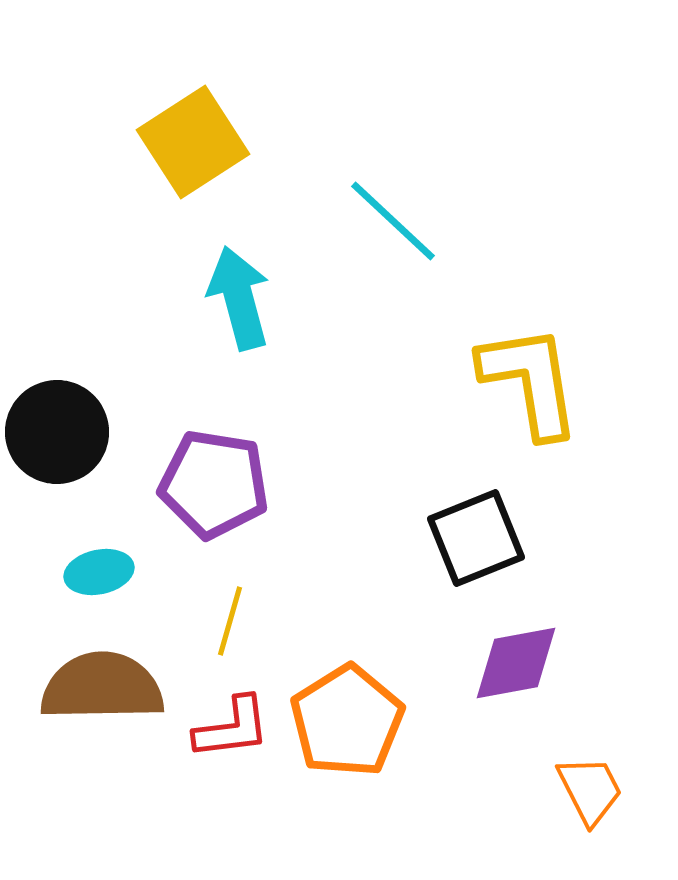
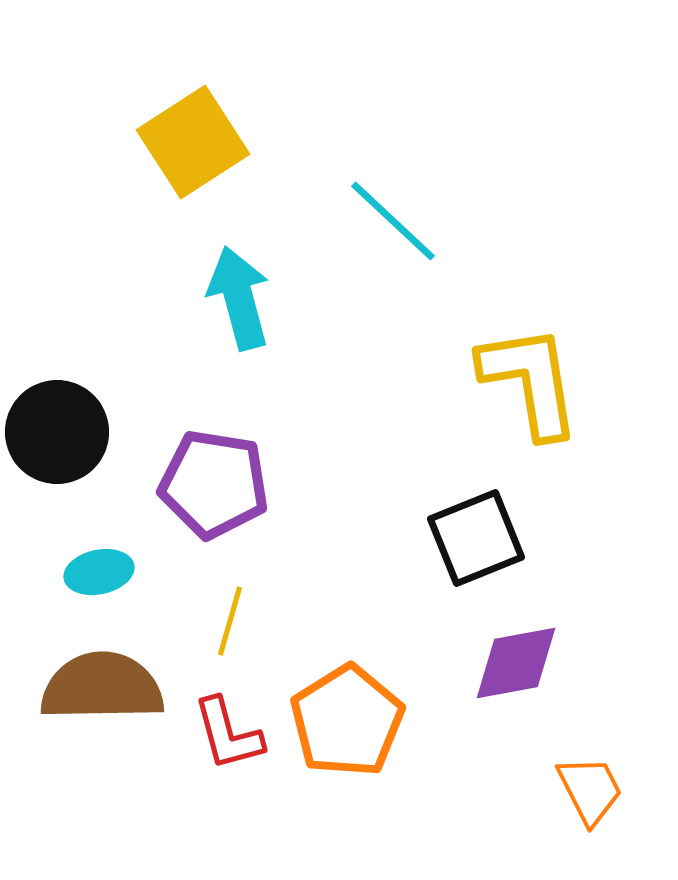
red L-shape: moved 4 px left, 6 px down; rotated 82 degrees clockwise
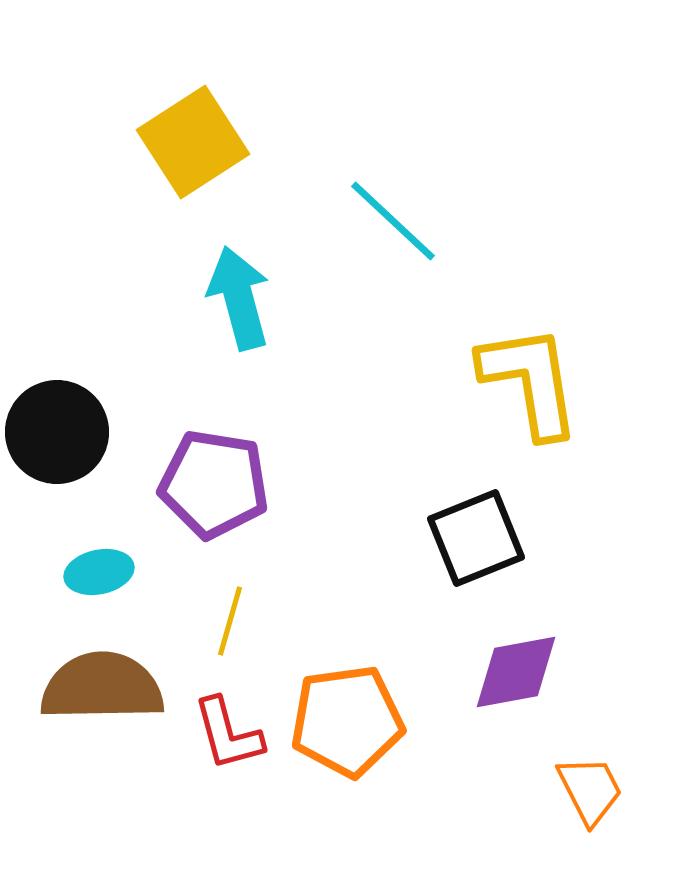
purple diamond: moved 9 px down
orange pentagon: rotated 24 degrees clockwise
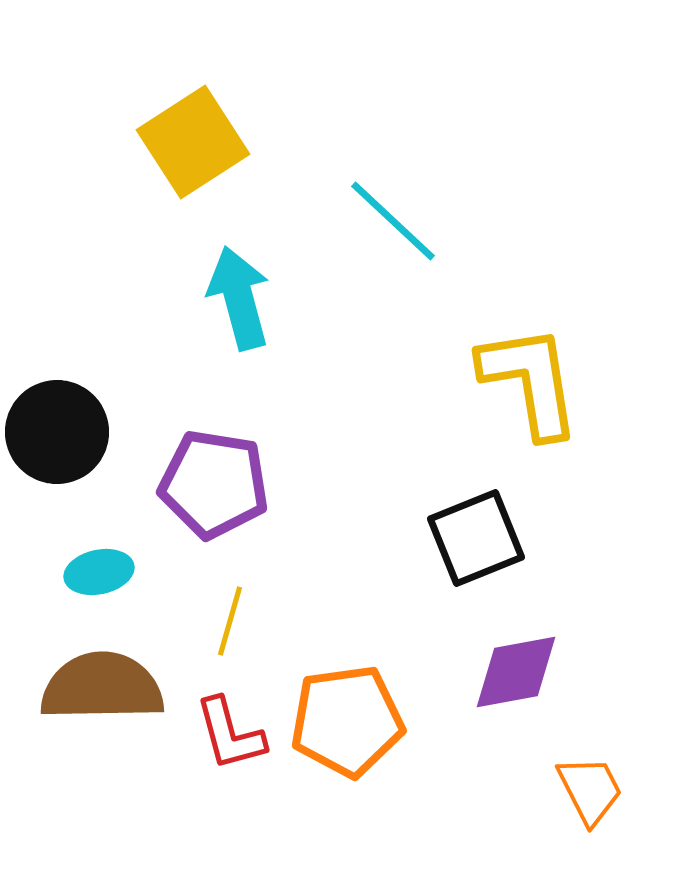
red L-shape: moved 2 px right
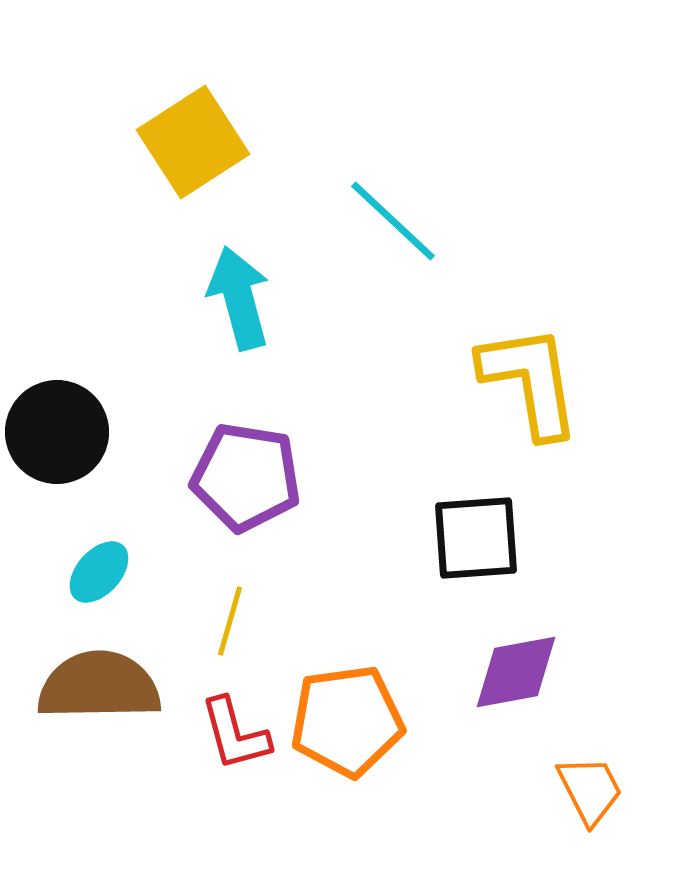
purple pentagon: moved 32 px right, 7 px up
black square: rotated 18 degrees clockwise
cyan ellipse: rotated 36 degrees counterclockwise
brown semicircle: moved 3 px left, 1 px up
red L-shape: moved 5 px right
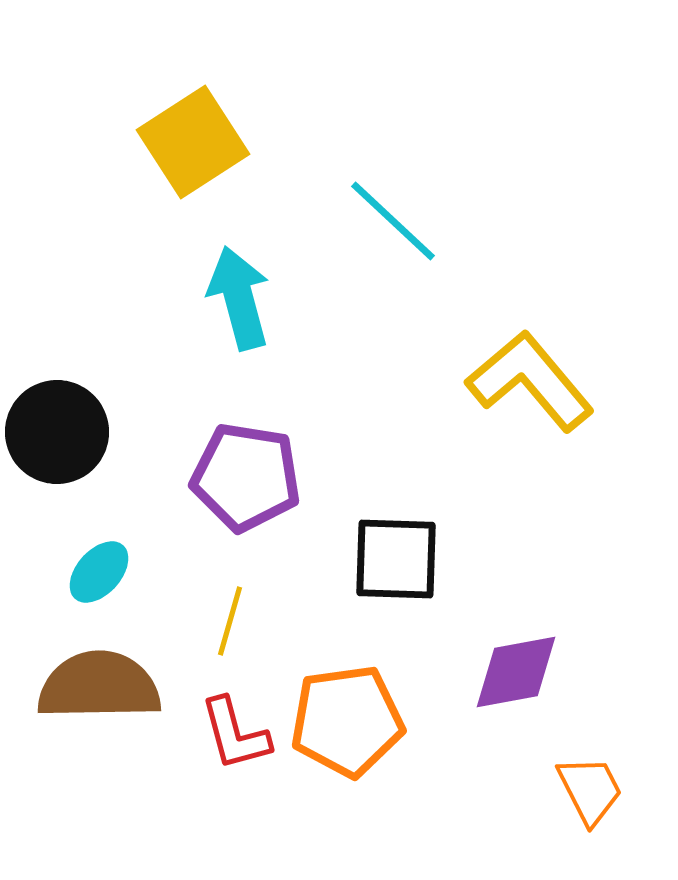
yellow L-shape: rotated 31 degrees counterclockwise
black square: moved 80 px left, 21 px down; rotated 6 degrees clockwise
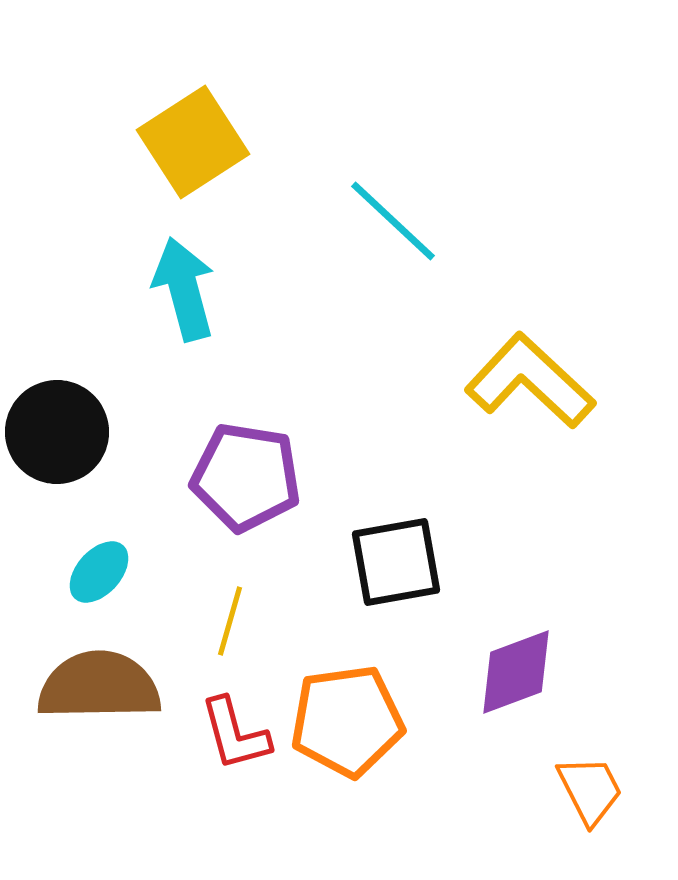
cyan arrow: moved 55 px left, 9 px up
yellow L-shape: rotated 7 degrees counterclockwise
black square: moved 3 px down; rotated 12 degrees counterclockwise
purple diamond: rotated 10 degrees counterclockwise
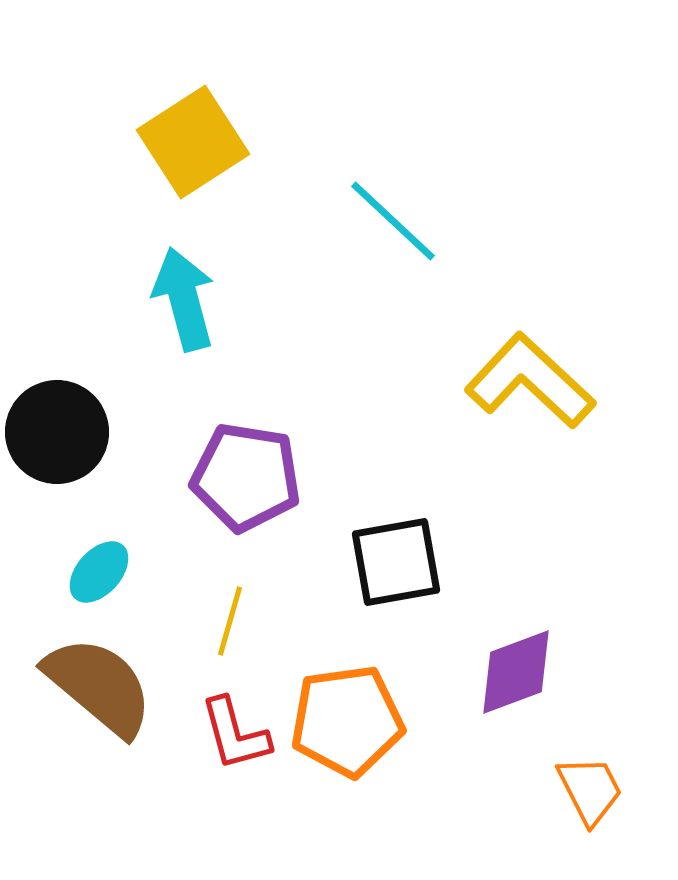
cyan arrow: moved 10 px down
brown semicircle: rotated 41 degrees clockwise
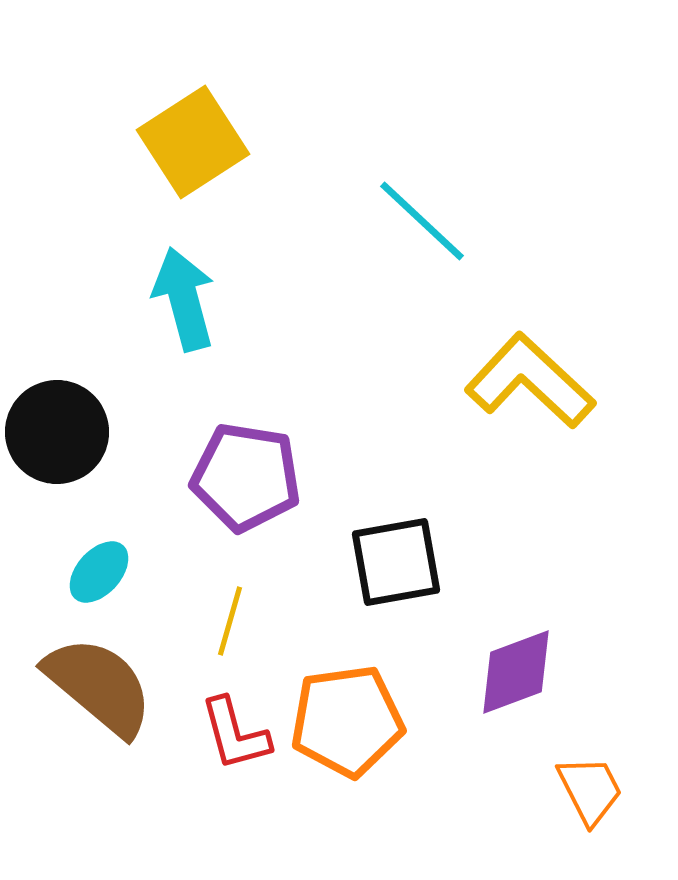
cyan line: moved 29 px right
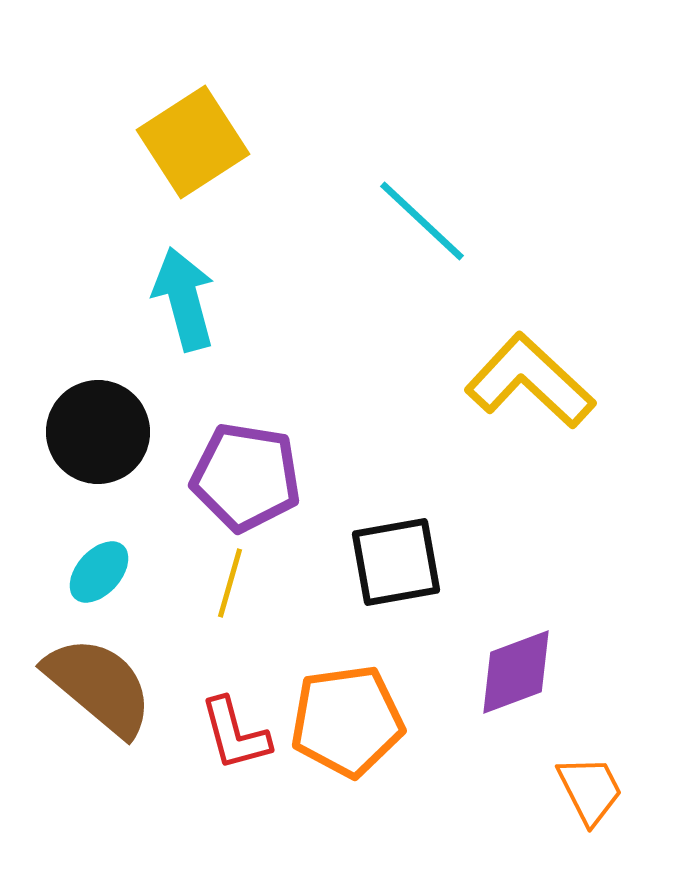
black circle: moved 41 px right
yellow line: moved 38 px up
